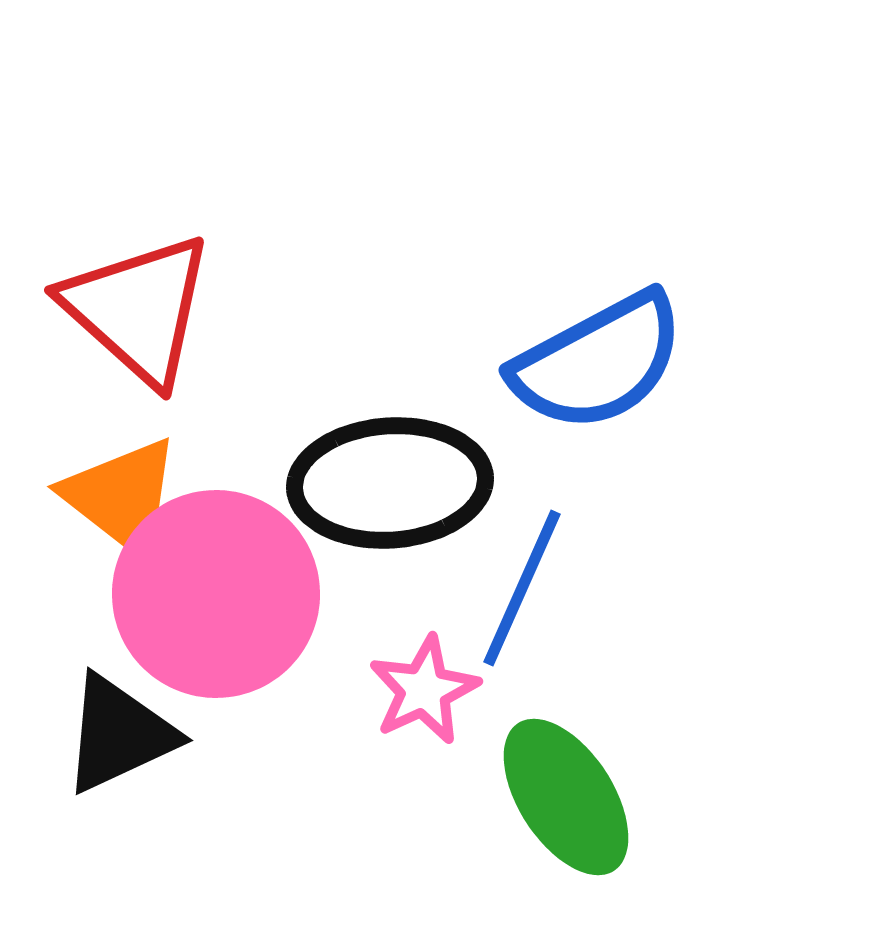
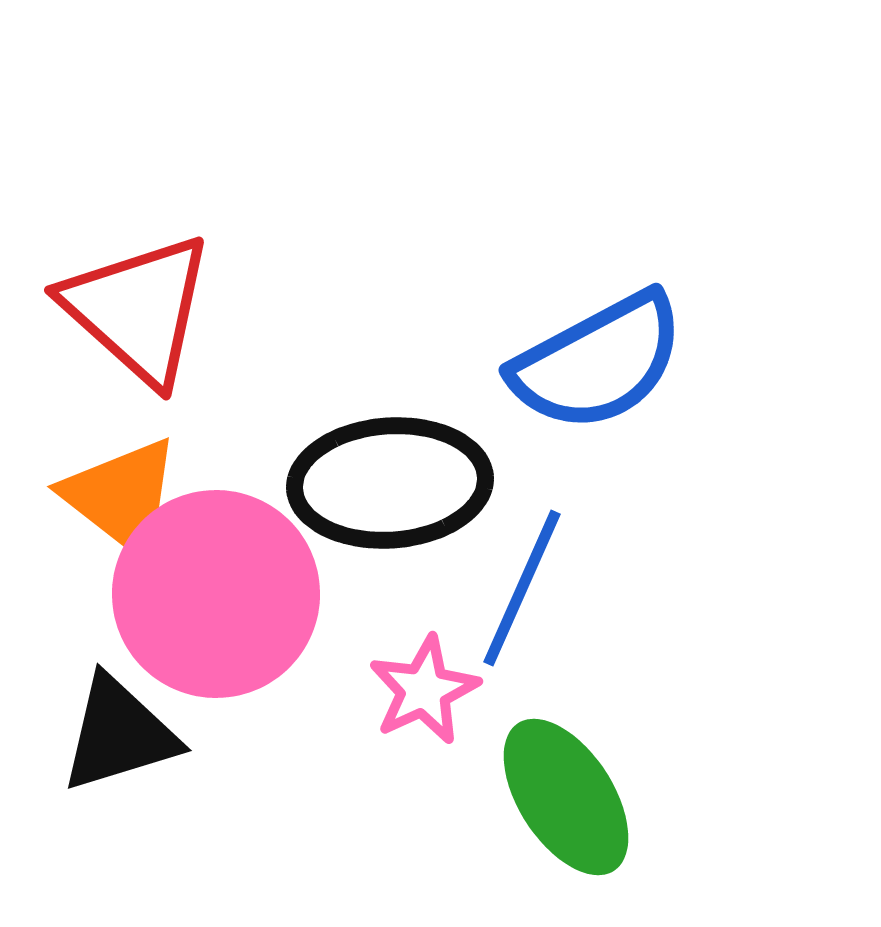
black triangle: rotated 8 degrees clockwise
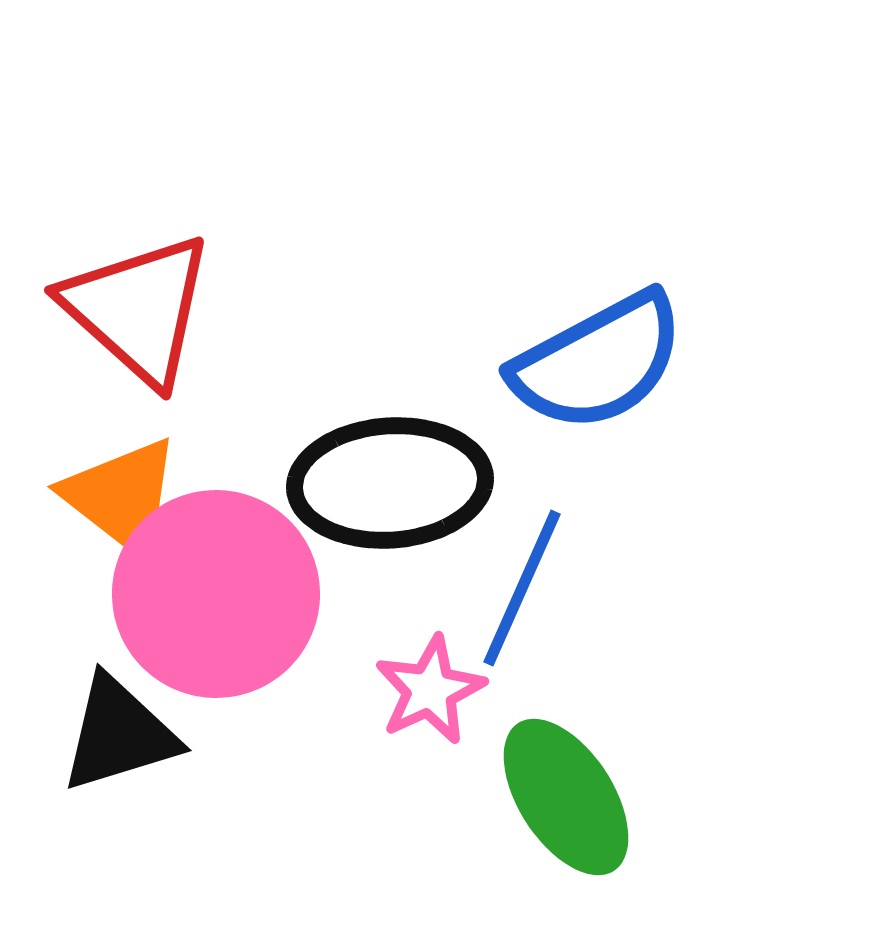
pink star: moved 6 px right
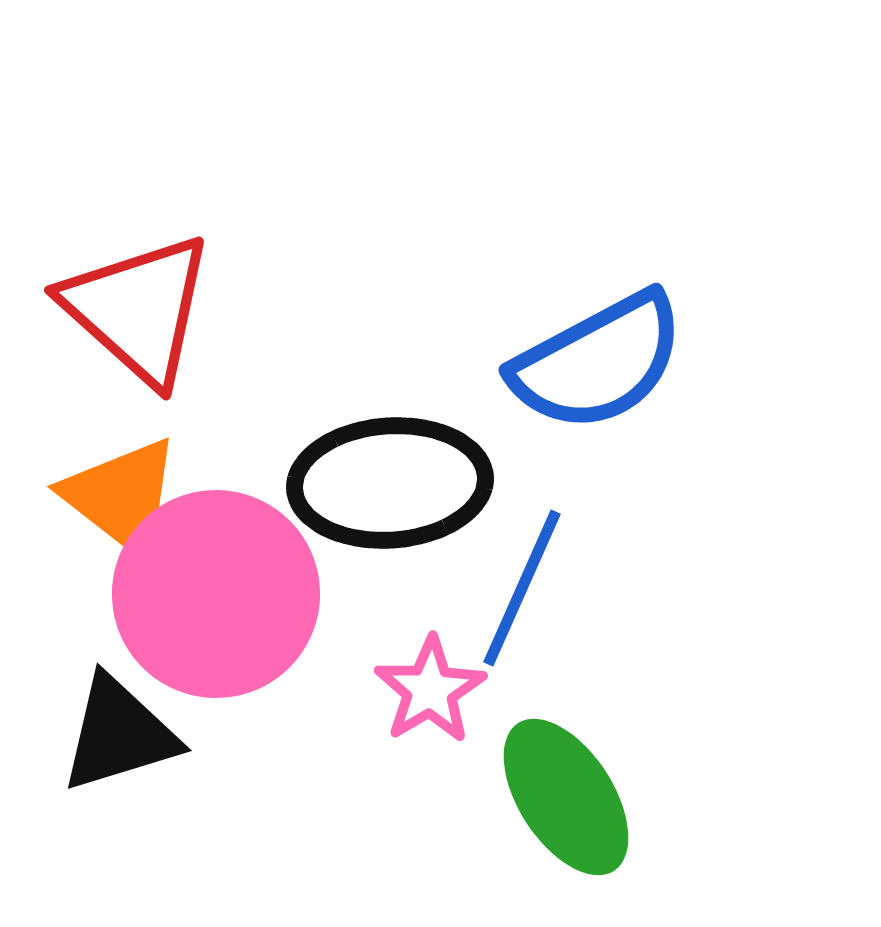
pink star: rotated 6 degrees counterclockwise
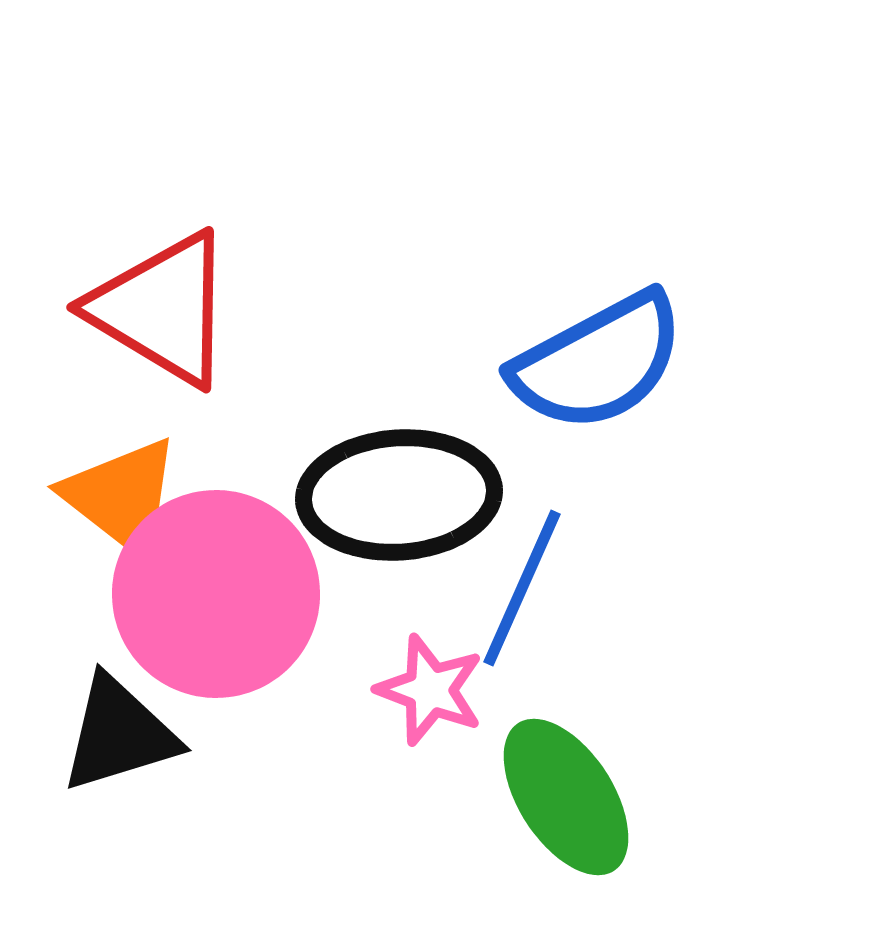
red triangle: moved 24 px right; rotated 11 degrees counterclockwise
black ellipse: moved 9 px right, 12 px down
pink star: rotated 20 degrees counterclockwise
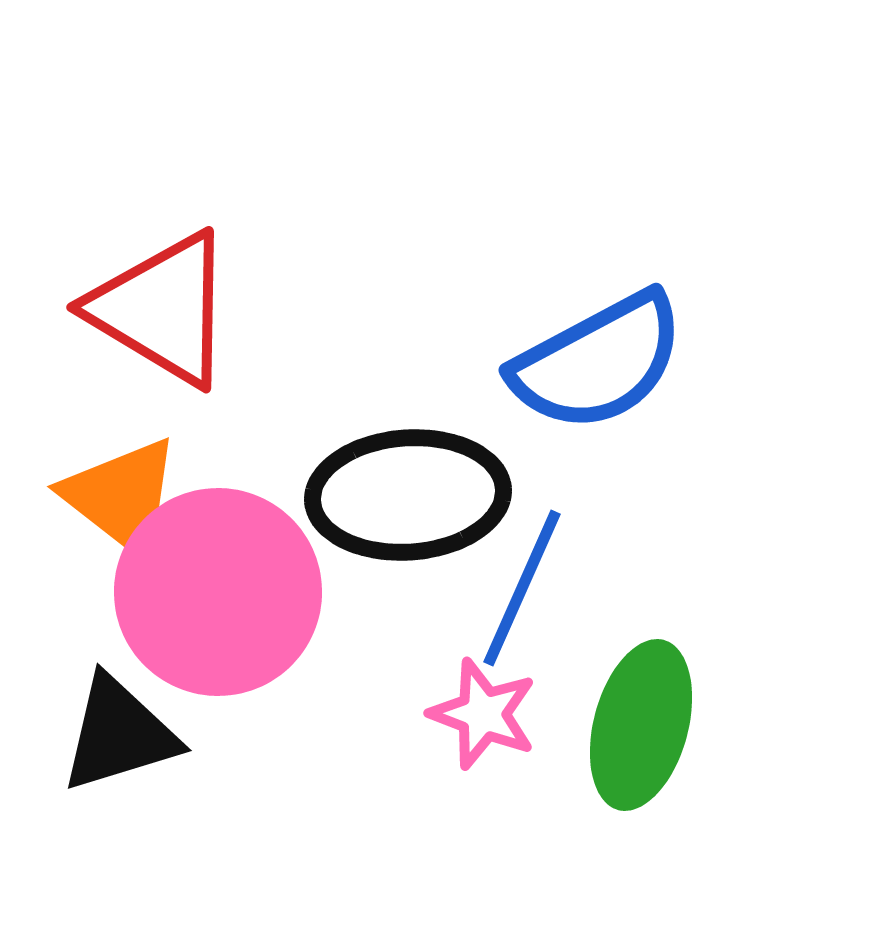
black ellipse: moved 9 px right
pink circle: moved 2 px right, 2 px up
pink star: moved 53 px right, 24 px down
green ellipse: moved 75 px right, 72 px up; rotated 48 degrees clockwise
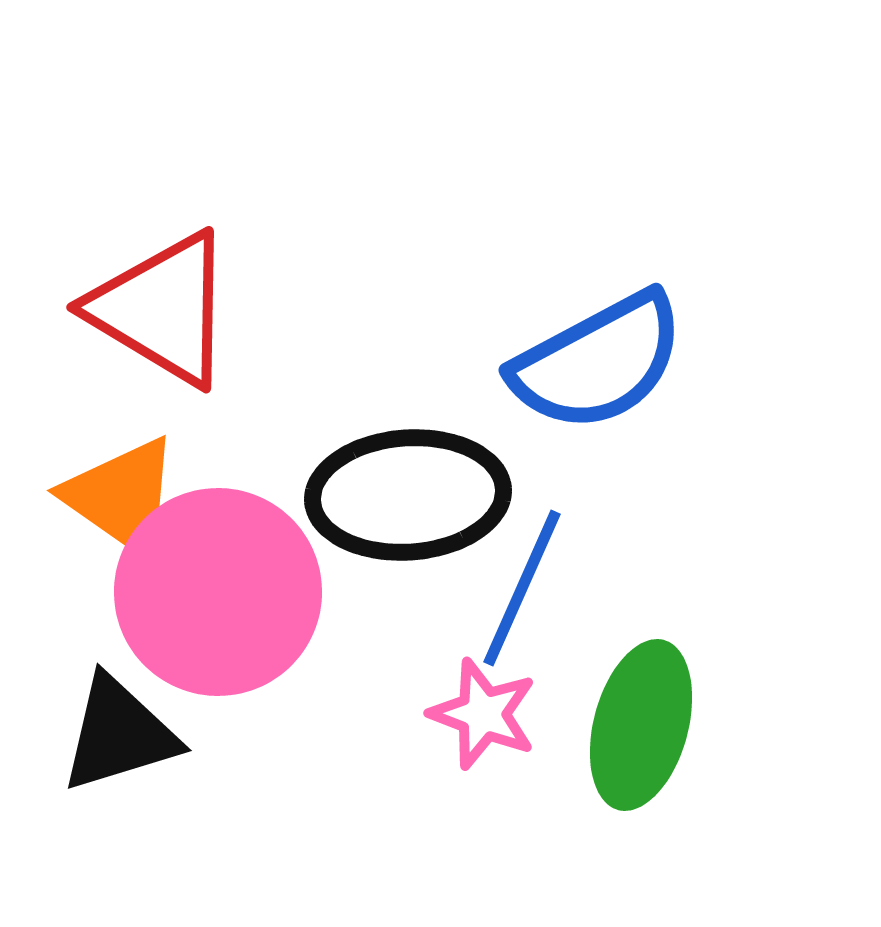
orange triangle: rotated 3 degrees counterclockwise
